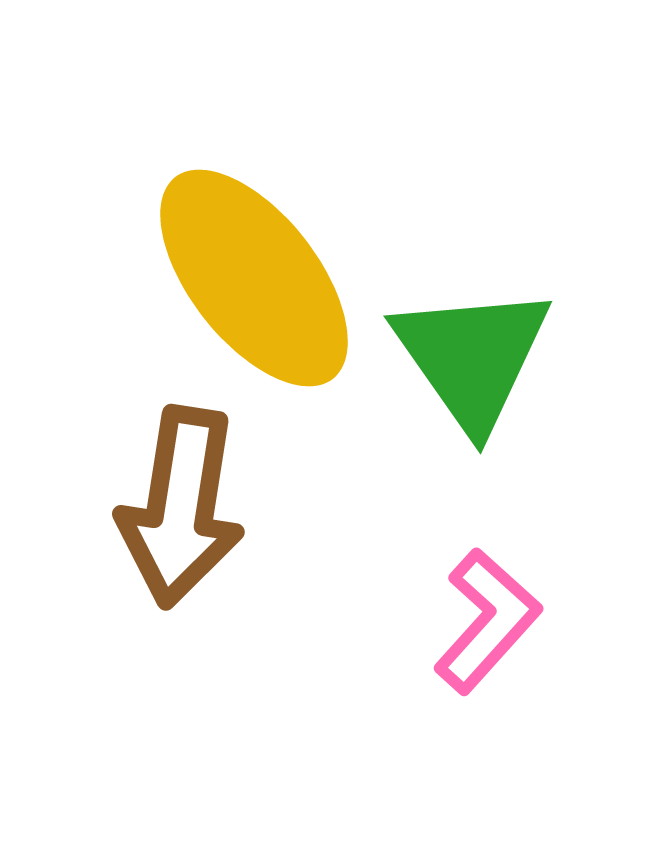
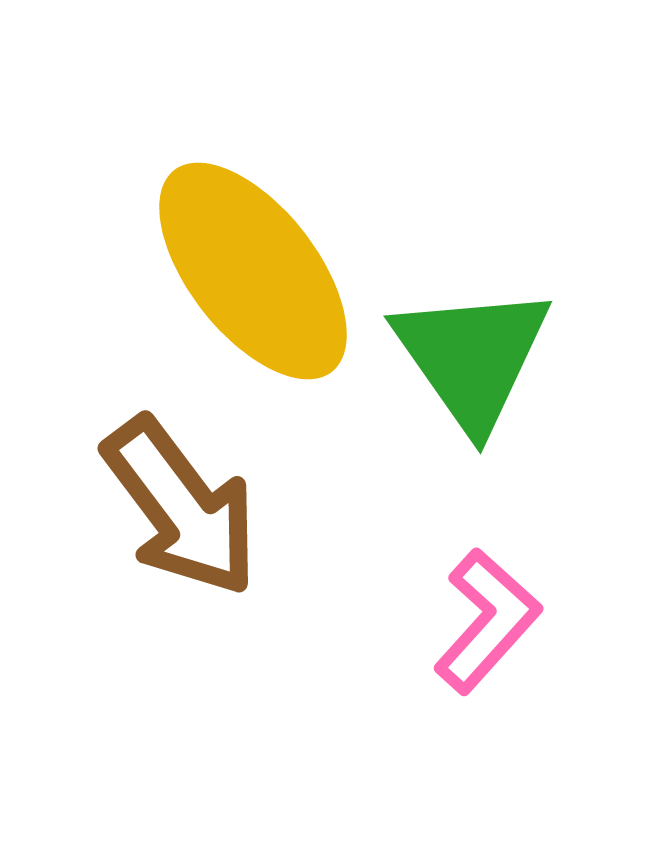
yellow ellipse: moved 1 px left, 7 px up
brown arrow: rotated 46 degrees counterclockwise
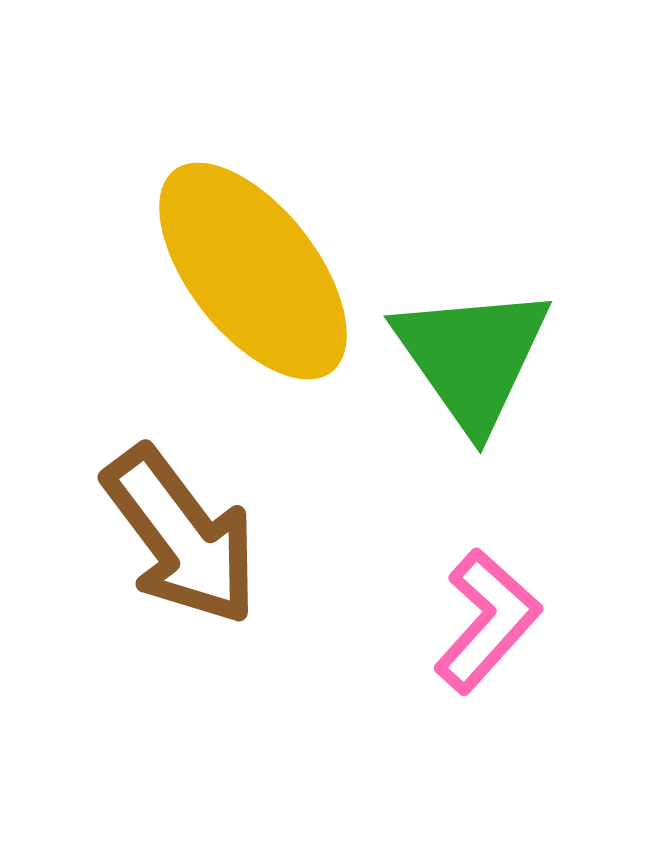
brown arrow: moved 29 px down
